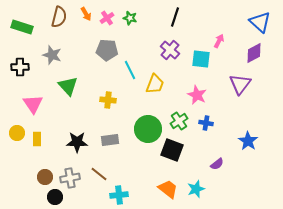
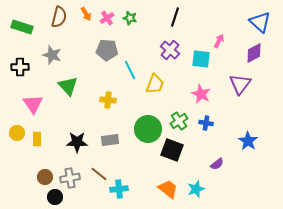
pink star: moved 4 px right, 1 px up
cyan cross: moved 6 px up
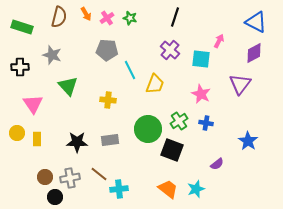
blue triangle: moved 4 px left; rotated 15 degrees counterclockwise
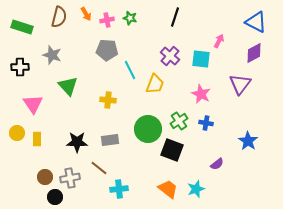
pink cross: moved 2 px down; rotated 24 degrees clockwise
purple cross: moved 6 px down
brown line: moved 6 px up
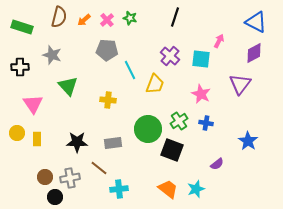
orange arrow: moved 2 px left, 6 px down; rotated 80 degrees clockwise
pink cross: rotated 32 degrees counterclockwise
gray rectangle: moved 3 px right, 3 px down
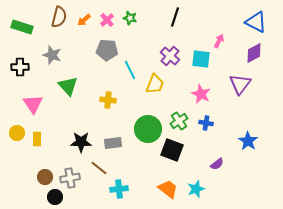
black star: moved 4 px right
